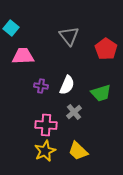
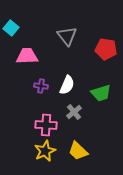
gray triangle: moved 2 px left
red pentagon: rotated 25 degrees counterclockwise
pink trapezoid: moved 4 px right
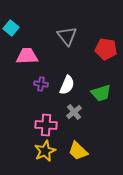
purple cross: moved 2 px up
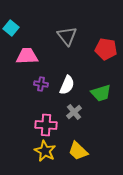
yellow star: rotated 20 degrees counterclockwise
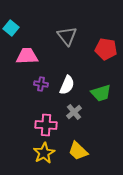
yellow star: moved 1 px left, 2 px down; rotated 15 degrees clockwise
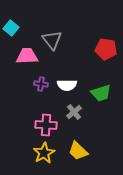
gray triangle: moved 15 px left, 4 px down
white semicircle: rotated 66 degrees clockwise
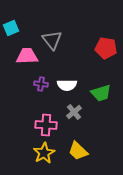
cyan square: rotated 28 degrees clockwise
red pentagon: moved 1 px up
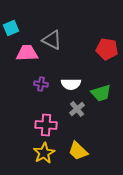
gray triangle: rotated 25 degrees counterclockwise
red pentagon: moved 1 px right, 1 px down
pink trapezoid: moved 3 px up
white semicircle: moved 4 px right, 1 px up
gray cross: moved 3 px right, 3 px up
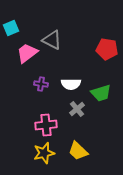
pink trapezoid: rotated 35 degrees counterclockwise
pink cross: rotated 10 degrees counterclockwise
yellow star: rotated 15 degrees clockwise
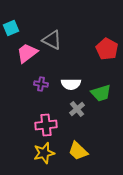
red pentagon: rotated 20 degrees clockwise
